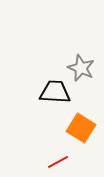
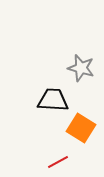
gray star: rotated 8 degrees counterclockwise
black trapezoid: moved 2 px left, 8 px down
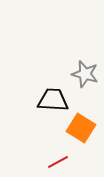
gray star: moved 4 px right, 6 px down
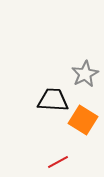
gray star: rotated 28 degrees clockwise
orange square: moved 2 px right, 8 px up
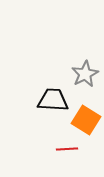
orange square: moved 3 px right
red line: moved 9 px right, 13 px up; rotated 25 degrees clockwise
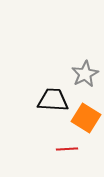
orange square: moved 2 px up
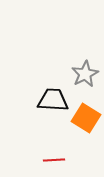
red line: moved 13 px left, 11 px down
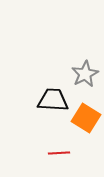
red line: moved 5 px right, 7 px up
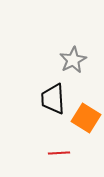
gray star: moved 12 px left, 14 px up
black trapezoid: moved 1 px up; rotated 96 degrees counterclockwise
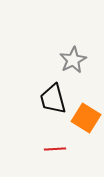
black trapezoid: rotated 12 degrees counterclockwise
red line: moved 4 px left, 4 px up
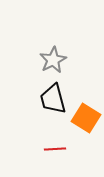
gray star: moved 20 px left
